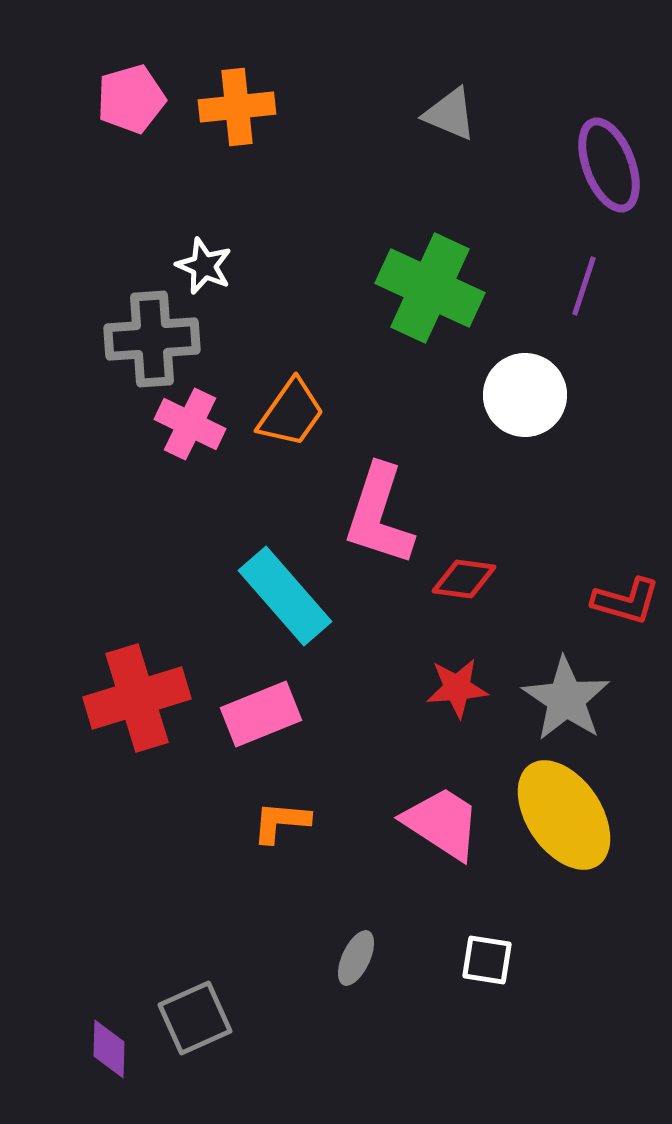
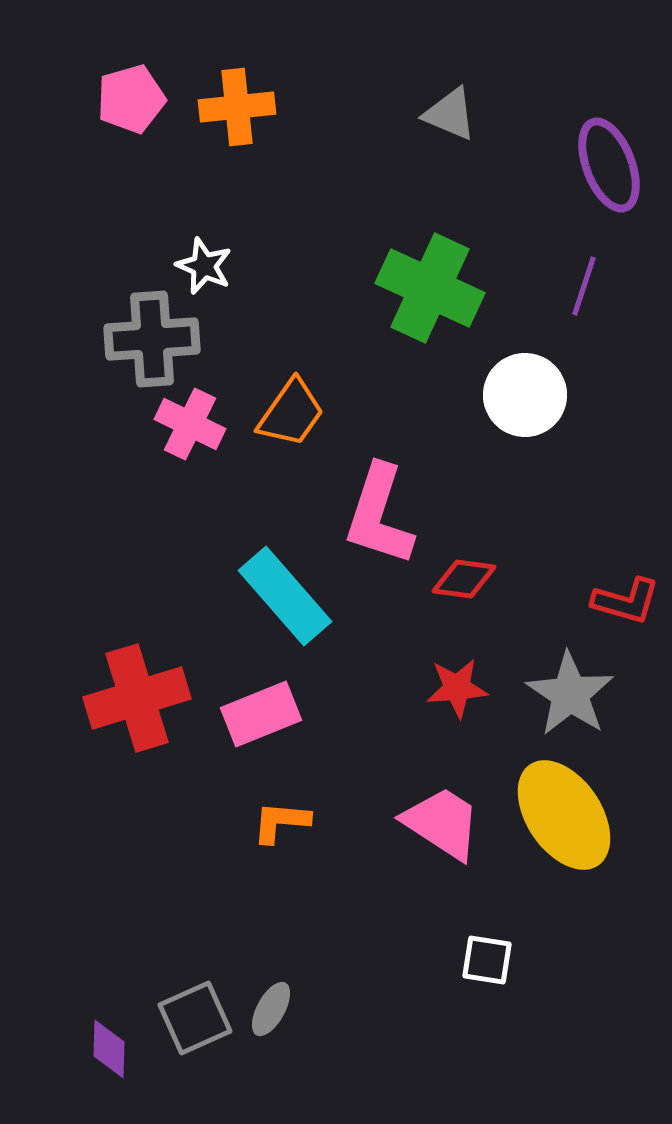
gray star: moved 4 px right, 5 px up
gray ellipse: moved 85 px left, 51 px down; rotated 4 degrees clockwise
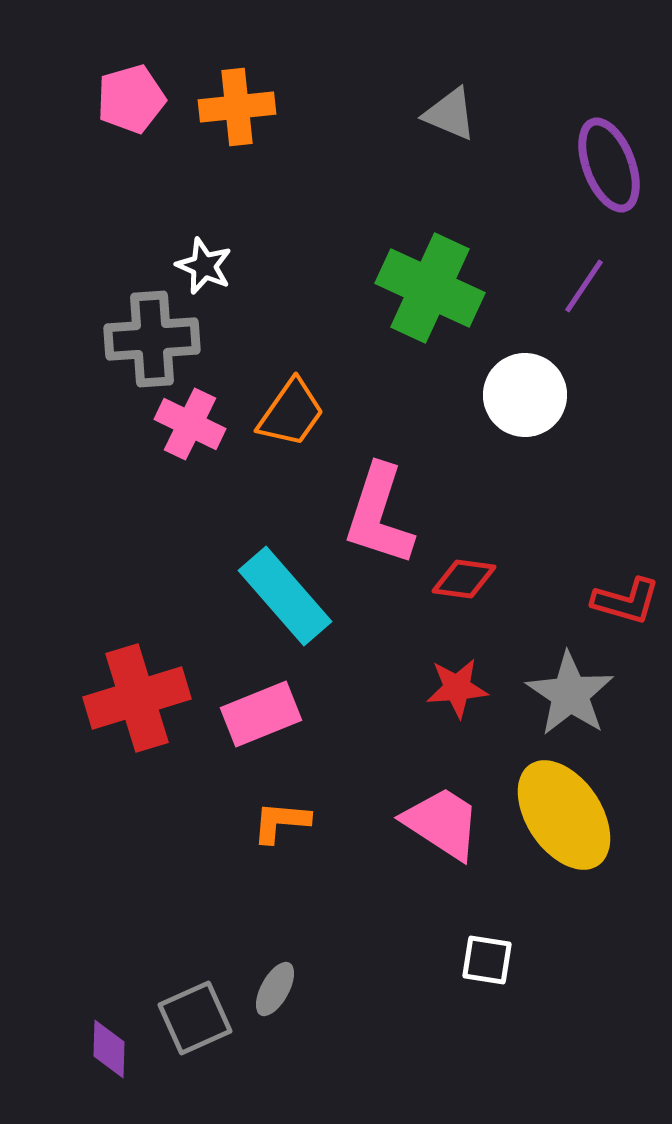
purple line: rotated 16 degrees clockwise
gray ellipse: moved 4 px right, 20 px up
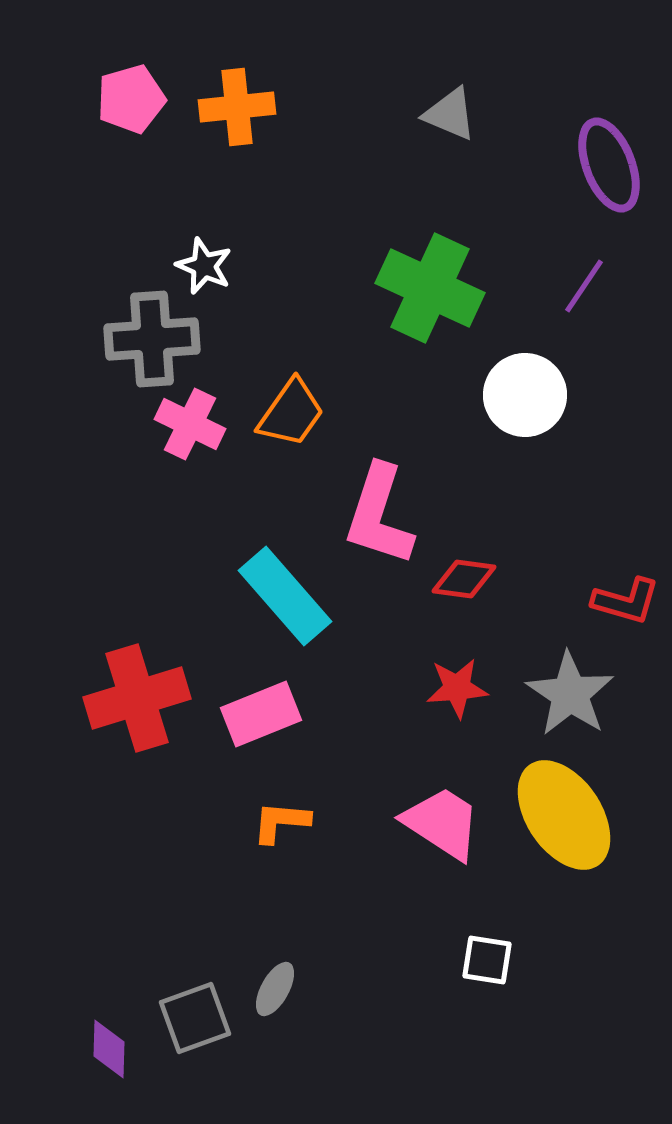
gray square: rotated 4 degrees clockwise
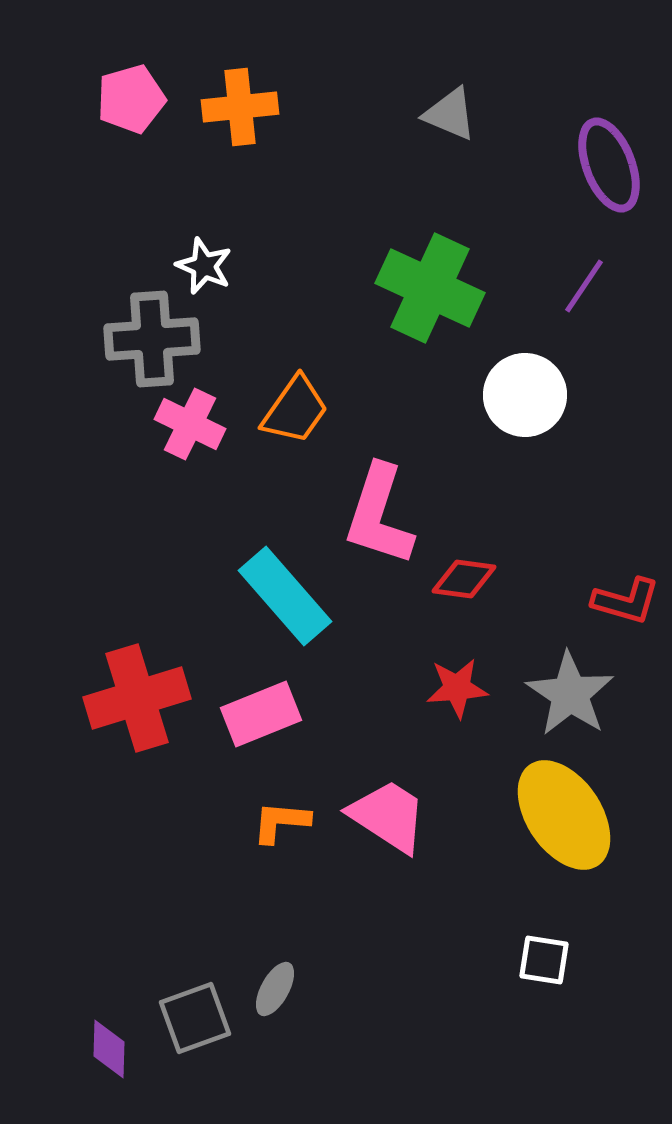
orange cross: moved 3 px right
orange trapezoid: moved 4 px right, 3 px up
pink trapezoid: moved 54 px left, 7 px up
white square: moved 57 px right
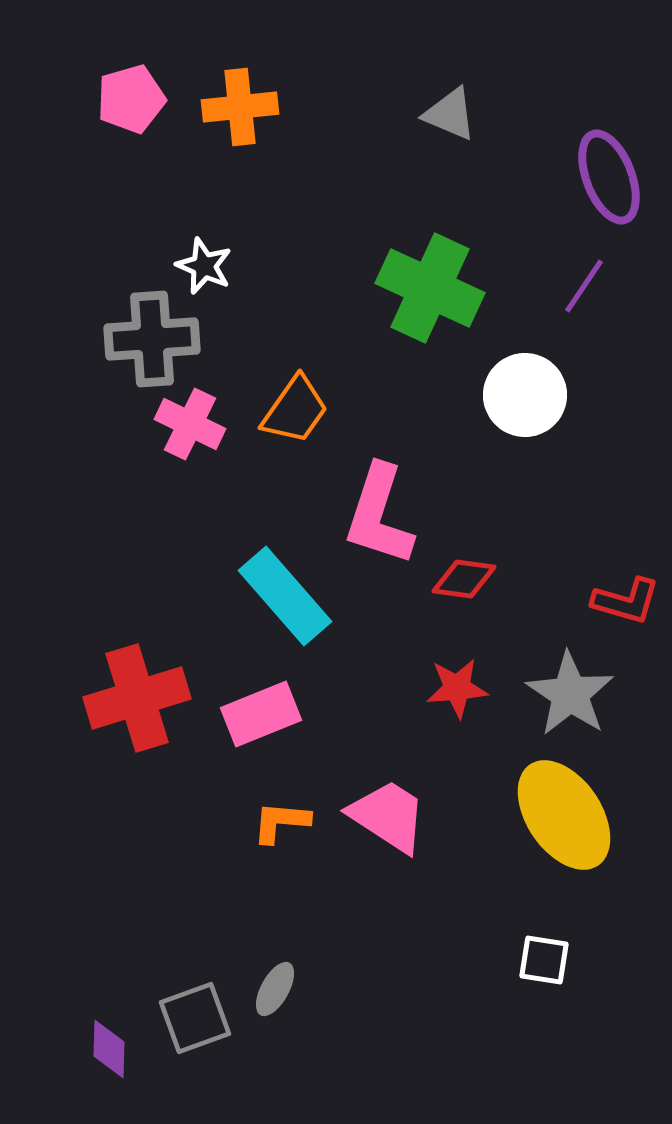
purple ellipse: moved 12 px down
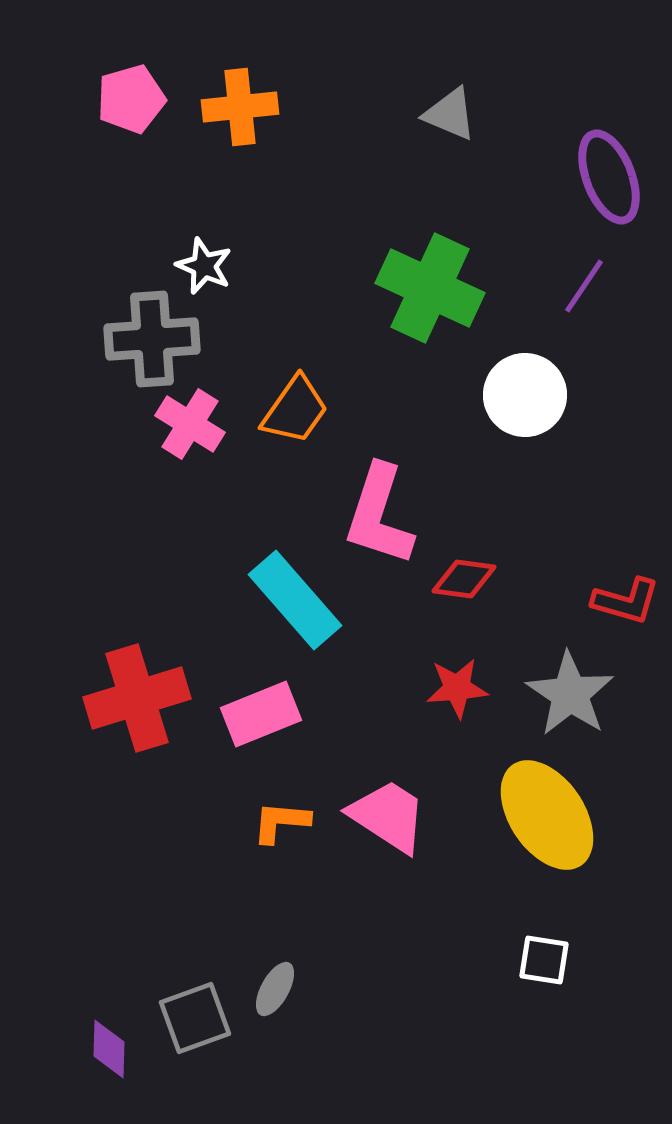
pink cross: rotated 6 degrees clockwise
cyan rectangle: moved 10 px right, 4 px down
yellow ellipse: moved 17 px left
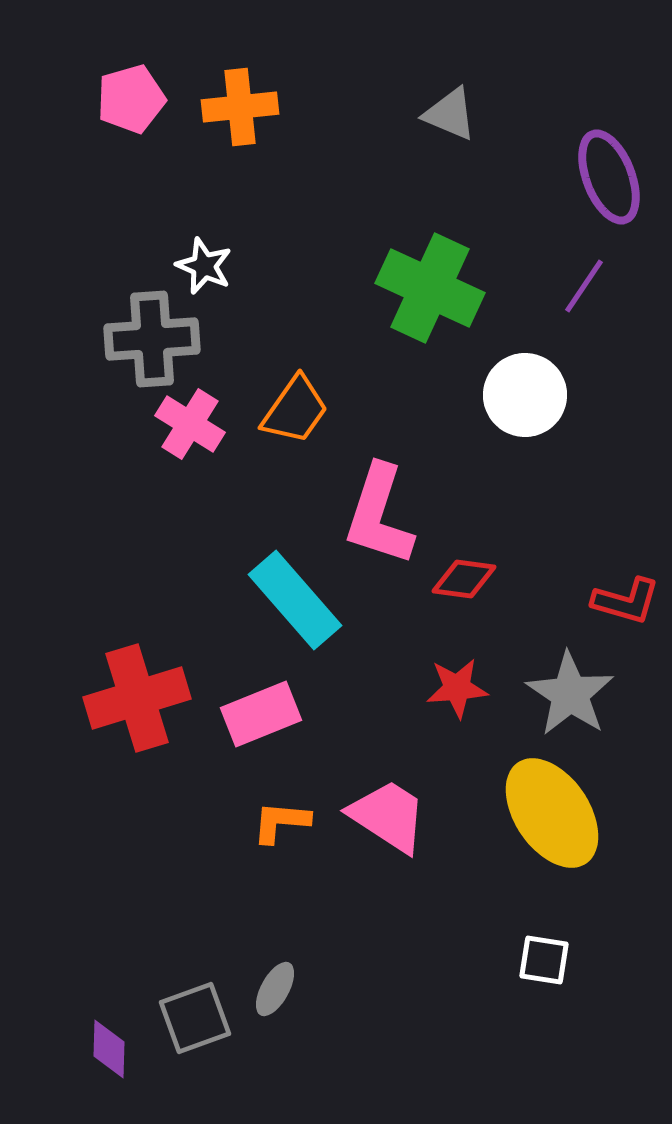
yellow ellipse: moved 5 px right, 2 px up
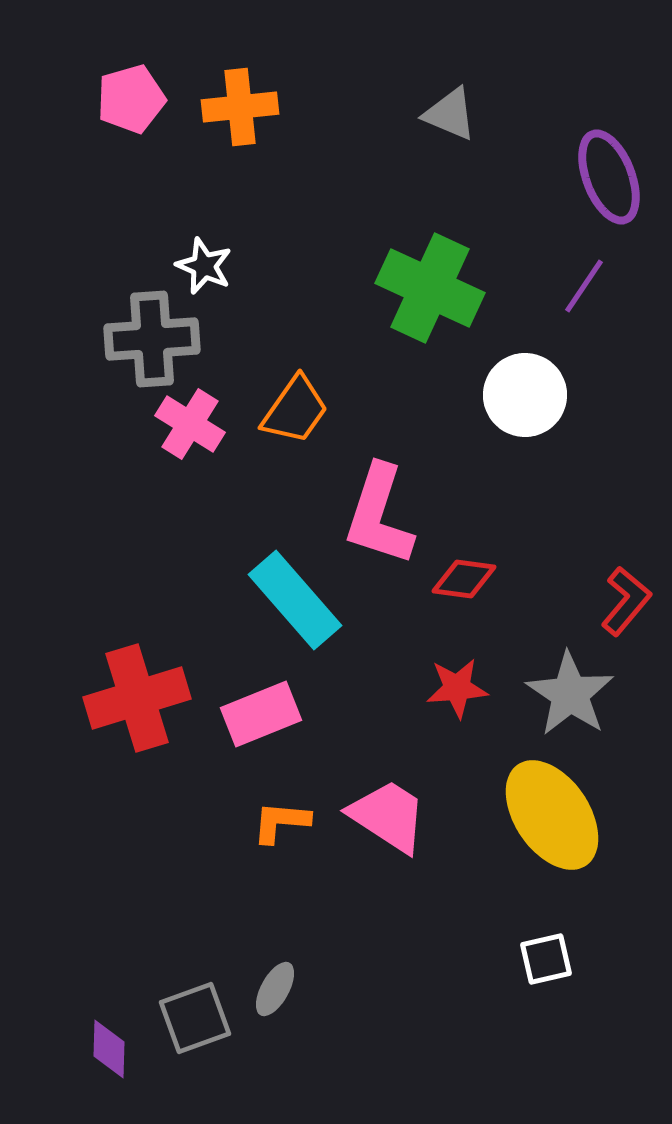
red L-shape: rotated 66 degrees counterclockwise
yellow ellipse: moved 2 px down
white square: moved 2 px right, 1 px up; rotated 22 degrees counterclockwise
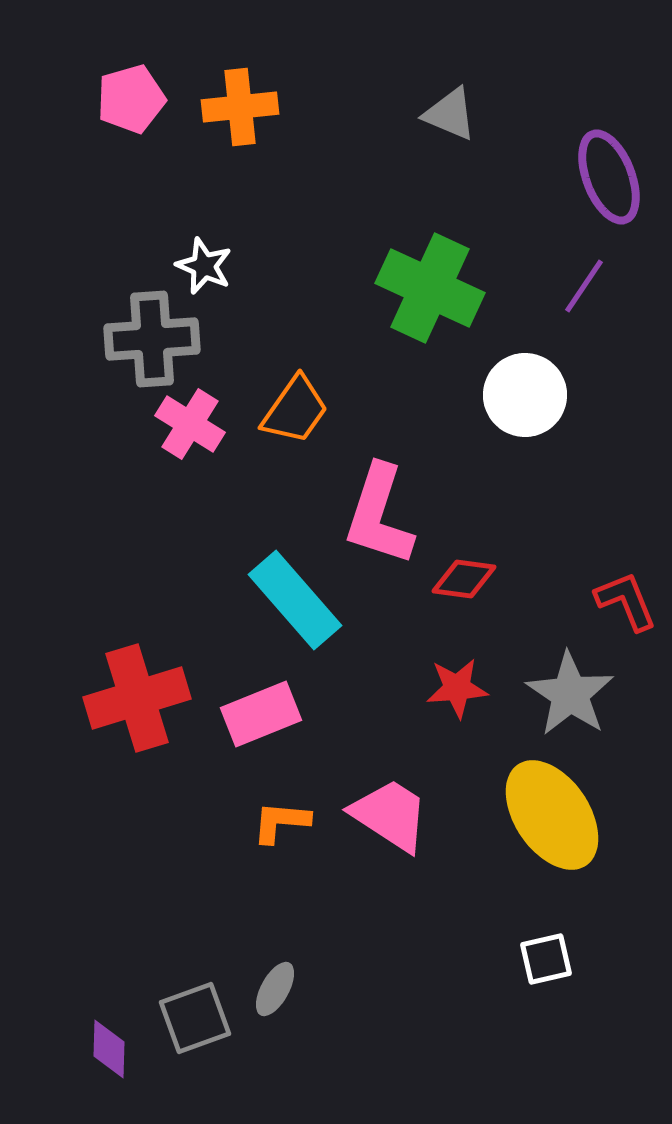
red L-shape: rotated 62 degrees counterclockwise
pink trapezoid: moved 2 px right, 1 px up
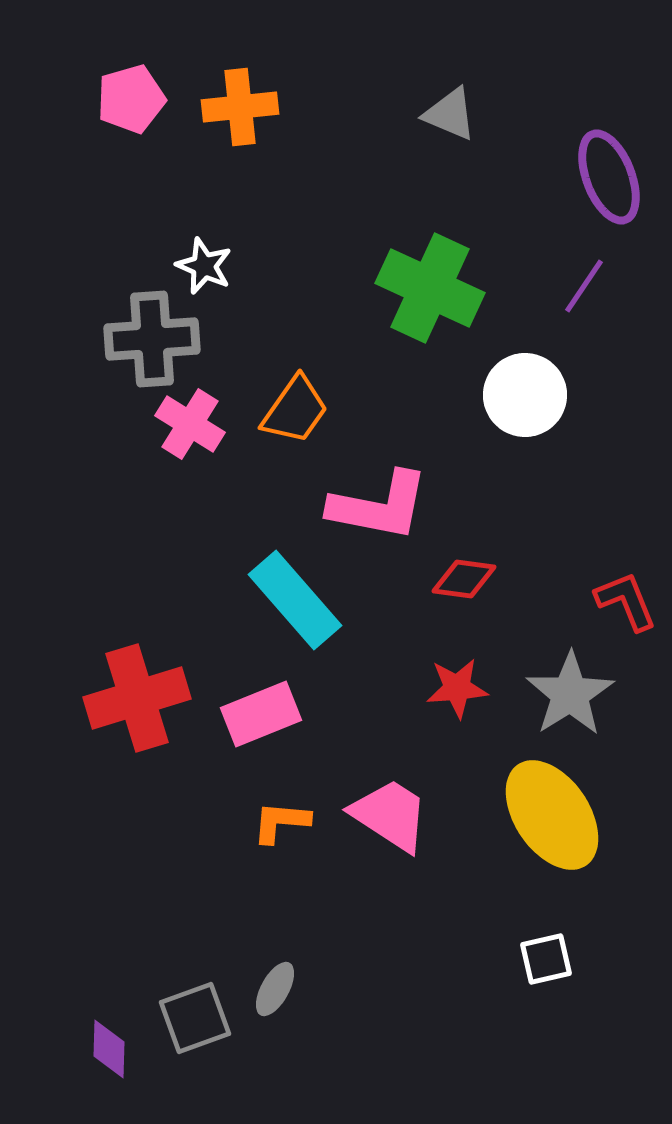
pink L-shape: moved 9 px up; rotated 97 degrees counterclockwise
gray star: rotated 6 degrees clockwise
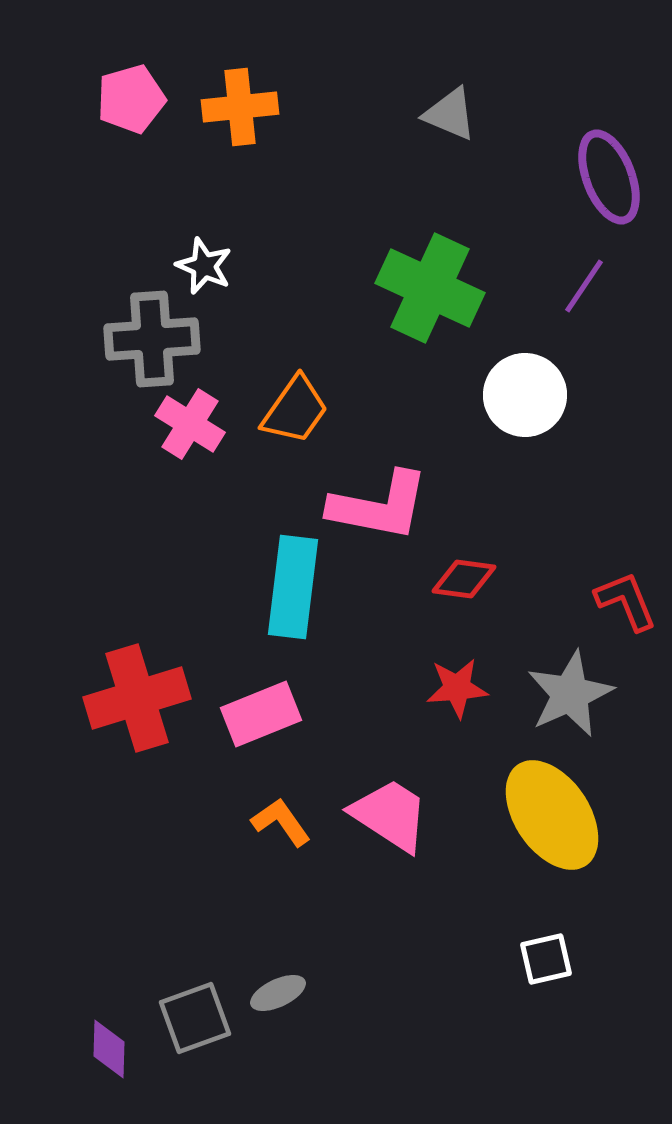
cyan rectangle: moved 2 px left, 13 px up; rotated 48 degrees clockwise
gray star: rotated 8 degrees clockwise
orange L-shape: rotated 50 degrees clockwise
gray ellipse: moved 3 px right, 4 px down; rotated 36 degrees clockwise
